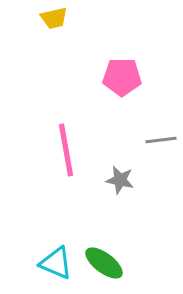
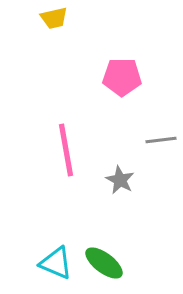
gray star: rotated 16 degrees clockwise
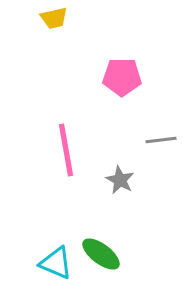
green ellipse: moved 3 px left, 9 px up
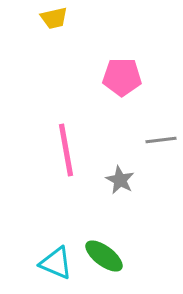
green ellipse: moved 3 px right, 2 px down
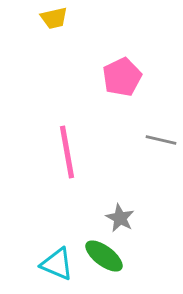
pink pentagon: rotated 27 degrees counterclockwise
gray line: rotated 20 degrees clockwise
pink line: moved 1 px right, 2 px down
gray star: moved 38 px down
cyan triangle: moved 1 px right, 1 px down
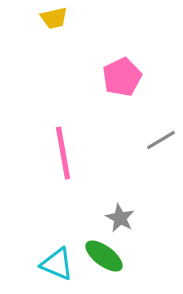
gray line: rotated 44 degrees counterclockwise
pink line: moved 4 px left, 1 px down
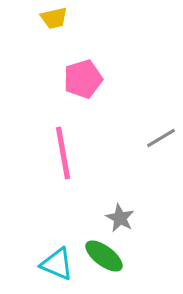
pink pentagon: moved 39 px left, 2 px down; rotated 9 degrees clockwise
gray line: moved 2 px up
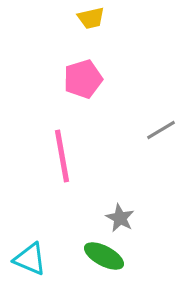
yellow trapezoid: moved 37 px right
gray line: moved 8 px up
pink line: moved 1 px left, 3 px down
green ellipse: rotated 9 degrees counterclockwise
cyan triangle: moved 27 px left, 5 px up
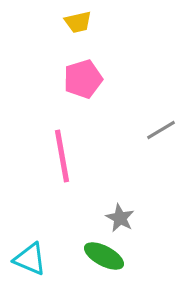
yellow trapezoid: moved 13 px left, 4 px down
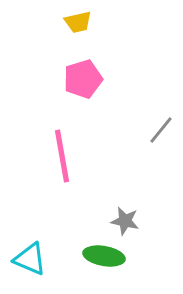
gray line: rotated 20 degrees counterclockwise
gray star: moved 5 px right, 3 px down; rotated 16 degrees counterclockwise
green ellipse: rotated 18 degrees counterclockwise
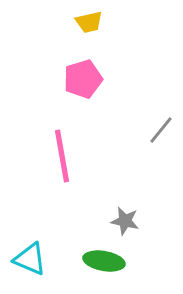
yellow trapezoid: moved 11 px right
green ellipse: moved 5 px down
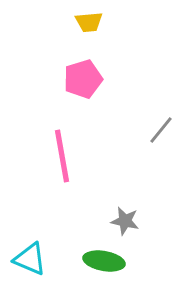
yellow trapezoid: rotated 8 degrees clockwise
